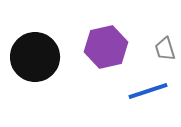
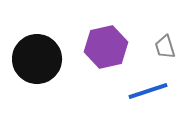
gray trapezoid: moved 2 px up
black circle: moved 2 px right, 2 px down
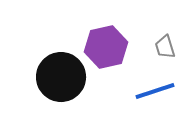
black circle: moved 24 px right, 18 px down
blue line: moved 7 px right
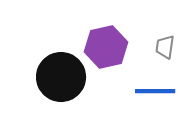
gray trapezoid: rotated 25 degrees clockwise
blue line: rotated 18 degrees clockwise
